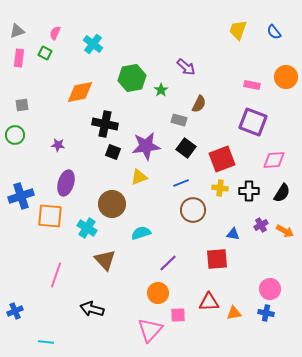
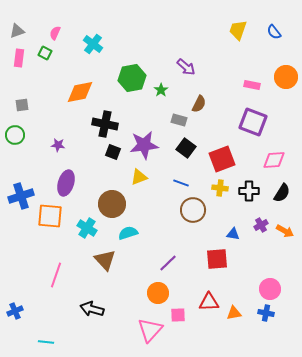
purple star at (146, 146): moved 2 px left, 1 px up
blue line at (181, 183): rotated 42 degrees clockwise
cyan semicircle at (141, 233): moved 13 px left
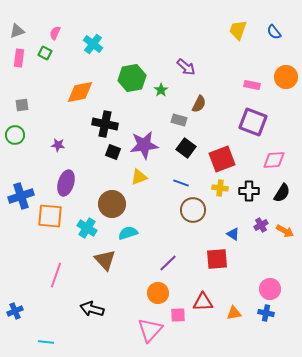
blue triangle at (233, 234): rotated 24 degrees clockwise
red triangle at (209, 302): moved 6 px left
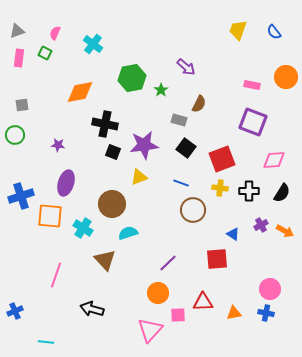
cyan cross at (87, 228): moved 4 px left
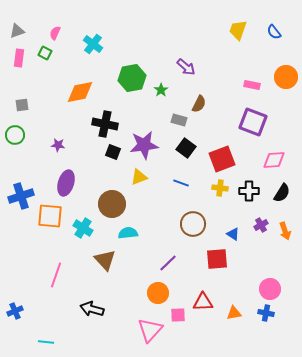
brown circle at (193, 210): moved 14 px down
orange arrow at (285, 231): rotated 42 degrees clockwise
cyan semicircle at (128, 233): rotated 12 degrees clockwise
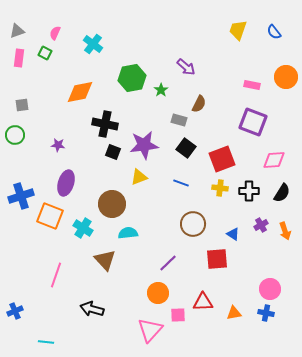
orange square at (50, 216): rotated 16 degrees clockwise
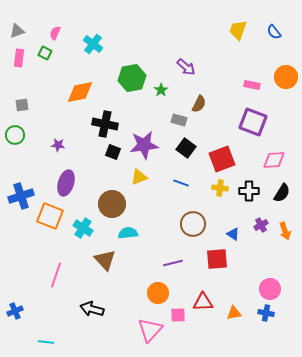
purple line at (168, 263): moved 5 px right; rotated 30 degrees clockwise
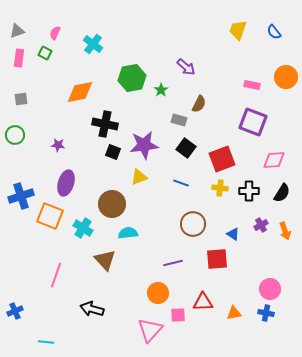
gray square at (22, 105): moved 1 px left, 6 px up
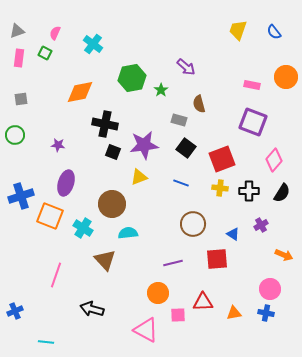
brown semicircle at (199, 104): rotated 138 degrees clockwise
pink diamond at (274, 160): rotated 45 degrees counterclockwise
orange arrow at (285, 231): moved 1 px left, 24 px down; rotated 48 degrees counterclockwise
pink triangle at (150, 330): moved 4 px left; rotated 44 degrees counterclockwise
